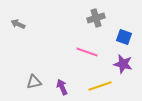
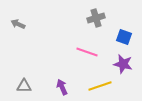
gray triangle: moved 10 px left, 4 px down; rotated 14 degrees clockwise
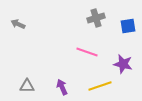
blue square: moved 4 px right, 11 px up; rotated 28 degrees counterclockwise
gray triangle: moved 3 px right
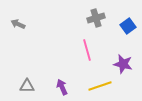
blue square: rotated 28 degrees counterclockwise
pink line: moved 2 px up; rotated 55 degrees clockwise
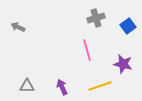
gray arrow: moved 3 px down
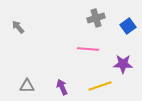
gray arrow: rotated 24 degrees clockwise
pink line: moved 1 px right, 1 px up; rotated 70 degrees counterclockwise
purple star: rotated 12 degrees counterclockwise
